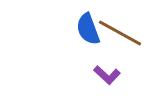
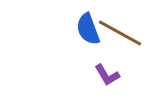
purple L-shape: rotated 16 degrees clockwise
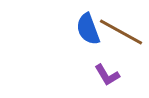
brown line: moved 1 px right, 1 px up
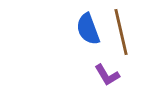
brown line: rotated 48 degrees clockwise
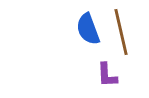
purple L-shape: rotated 28 degrees clockwise
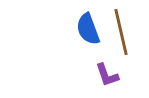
purple L-shape: rotated 16 degrees counterclockwise
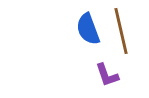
brown line: moved 1 px up
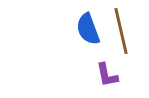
purple L-shape: rotated 8 degrees clockwise
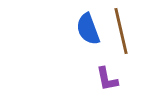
purple L-shape: moved 4 px down
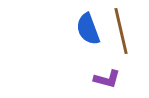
purple L-shape: rotated 64 degrees counterclockwise
